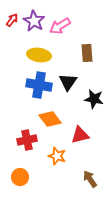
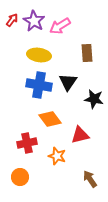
red cross: moved 3 px down
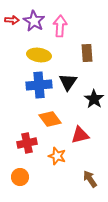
red arrow: rotated 56 degrees clockwise
pink arrow: rotated 125 degrees clockwise
blue cross: rotated 15 degrees counterclockwise
black star: rotated 24 degrees clockwise
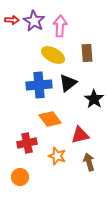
yellow ellipse: moved 14 px right; rotated 20 degrees clockwise
black triangle: moved 1 px down; rotated 18 degrees clockwise
brown arrow: moved 1 px left, 17 px up; rotated 18 degrees clockwise
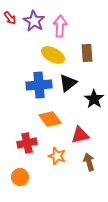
red arrow: moved 2 px left, 2 px up; rotated 48 degrees clockwise
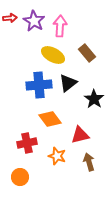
red arrow: rotated 56 degrees counterclockwise
brown rectangle: rotated 36 degrees counterclockwise
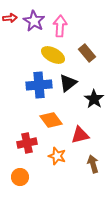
orange diamond: moved 1 px right, 1 px down
brown arrow: moved 4 px right, 2 px down
